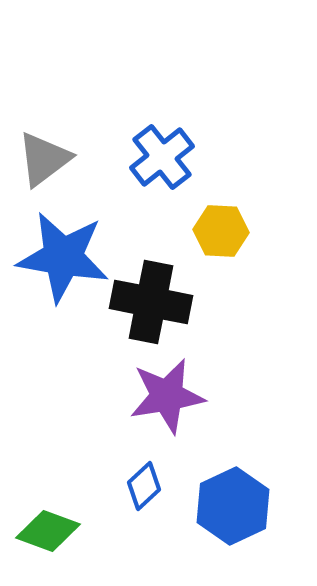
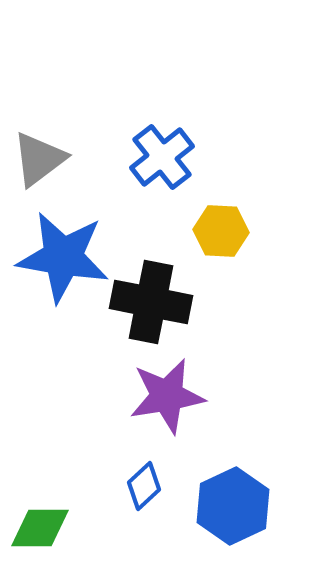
gray triangle: moved 5 px left
green diamond: moved 8 px left, 3 px up; rotated 20 degrees counterclockwise
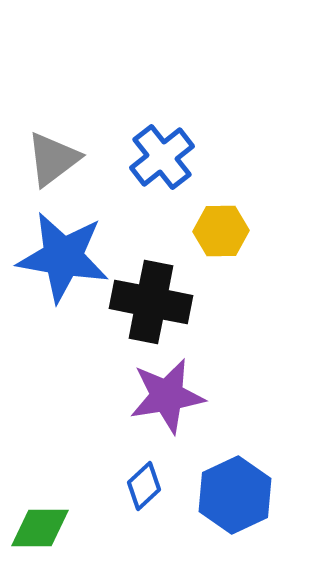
gray triangle: moved 14 px right
yellow hexagon: rotated 4 degrees counterclockwise
blue hexagon: moved 2 px right, 11 px up
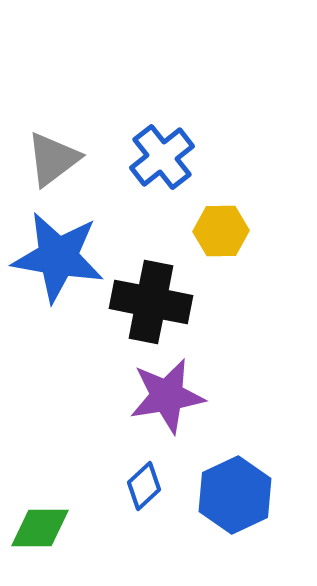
blue star: moved 5 px left
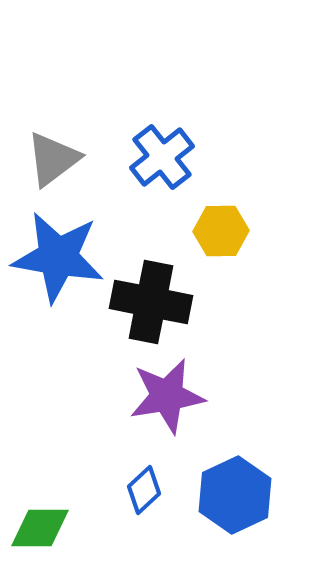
blue diamond: moved 4 px down
